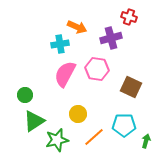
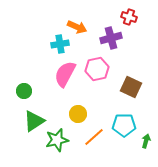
pink hexagon: rotated 20 degrees counterclockwise
green circle: moved 1 px left, 4 px up
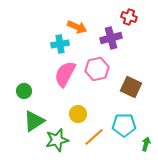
green arrow: moved 3 px down
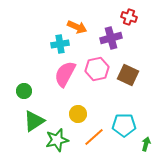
brown square: moved 3 px left, 12 px up
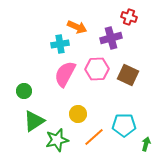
pink hexagon: rotated 10 degrees clockwise
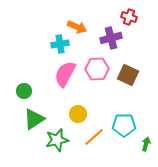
green triangle: moved 2 px up
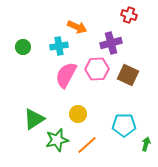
red cross: moved 2 px up
purple cross: moved 5 px down
cyan cross: moved 1 px left, 2 px down
pink semicircle: moved 1 px right, 1 px down
green circle: moved 1 px left, 44 px up
orange line: moved 7 px left, 8 px down
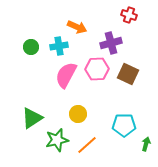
green circle: moved 8 px right
brown square: moved 1 px up
green triangle: moved 2 px left, 1 px up
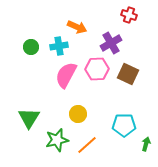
purple cross: rotated 15 degrees counterclockwise
green triangle: moved 3 px left; rotated 25 degrees counterclockwise
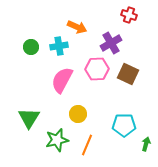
pink semicircle: moved 4 px left, 5 px down
orange line: rotated 25 degrees counterclockwise
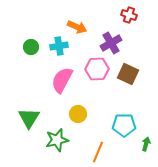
orange line: moved 11 px right, 7 px down
